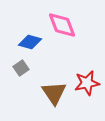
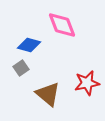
blue diamond: moved 1 px left, 3 px down
brown triangle: moved 6 px left, 1 px down; rotated 16 degrees counterclockwise
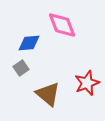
blue diamond: moved 2 px up; rotated 20 degrees counterclockwise
red star: rotated 10 degrees counterclockwise
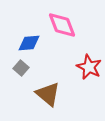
gray square: rotated 14 degrees counterclockwise
red star: moved 2 px right, 16 px up; rotated 25 degrees counterclockwise
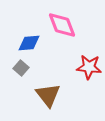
red star: rotated 20 degrees counterclockwise
brown triangle: moved 1 px down; rotated 12 degrees clockwise
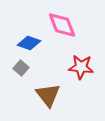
blue diamond: rotated 25 degrees clockwise
red star: moved 8 px left
